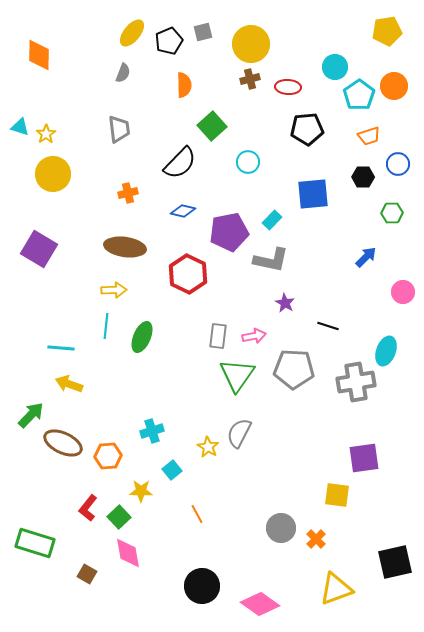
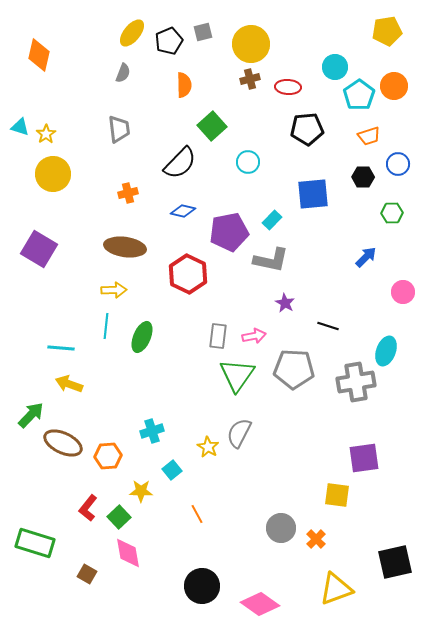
orange diamond at (39, 55): rotated 12 degrees clockwise
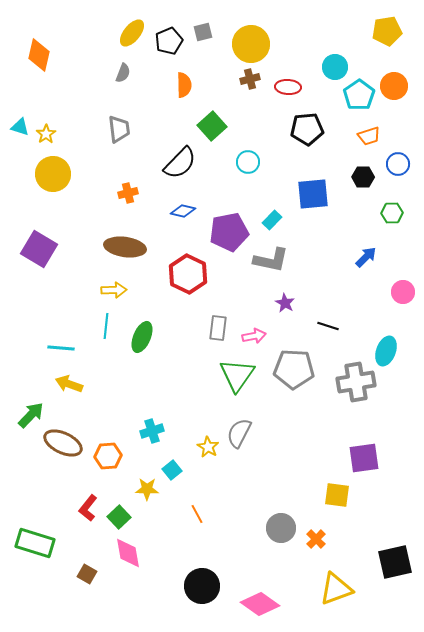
gray rectangle at (218, 336): moved 8 px up
yellow star at (141, 491): moved 6 px right, 2 px up
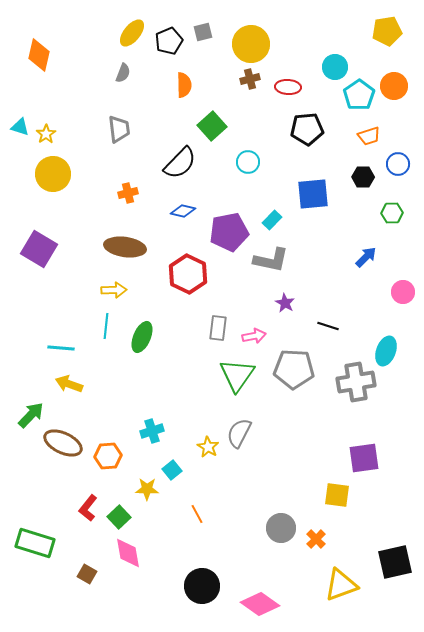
yellow triangle at (336, 589): moved 5 px right, 4 px up
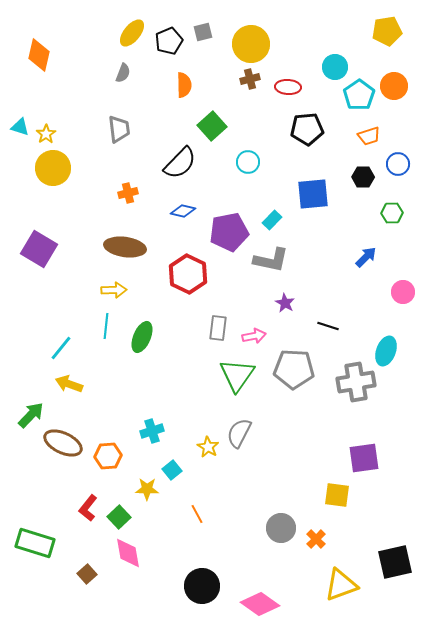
yellow circle at (53, 174): moved 6 px up
cyan line at (61, 348): rotated 56 degrees counterclockwise
brown square at (87, 574): rotated 18 degrees clockwise
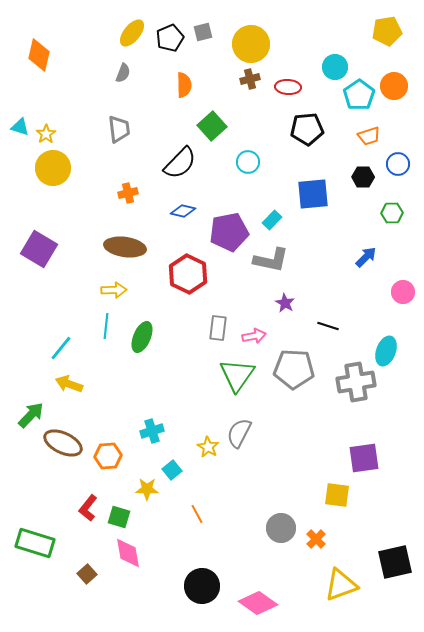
black pentagon at (169, 41): moved 1 px right, 3 px up
green square at (119, 517): rotated 30 degrees counterclockwise
pink diamond at (260, 604): moved 2 px left, 1 px up
